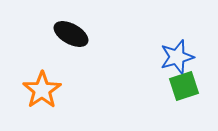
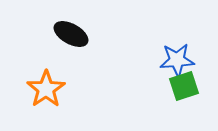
blue star: moved 3 px down; rotated 12 degrees clockwise
orange star: moved 4 px right, 1 px up
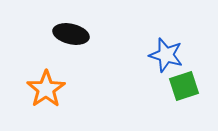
black ellipse: rotated 16 degrees counterclockwise
blue star: moved 11 px left, 5 px up; rotated 20 degrees clockwise
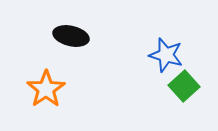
black ellipse: moved 2 px down
green square: rotated 24 degrees counterclockwise
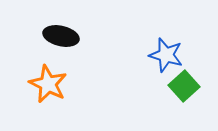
black ellipse: moved 10 px left
orange star: moved 2 px right, 5 px up; rotated 12 degrees counterclockwise
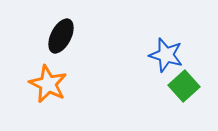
black ellipse: rotated 76 degrees counterclockwise
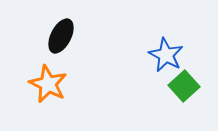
blue star: rotated 12 degrees clockwise
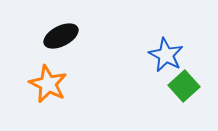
black ellipse: rotated 36 degrees clockwise
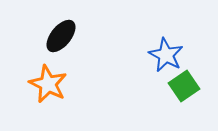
black ellipse: rotated 24 degrees counterclockwise
green square: rotated 8 degrees clockwise
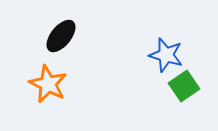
blue star: rotated 12 degrees counterclockwise
